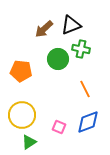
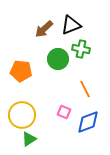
pink square: moved 5 px right, 15 px up
green triangle: moved 3 px up
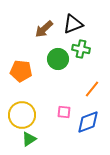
black triangle: moved 2 px right, 1 px up
orange line: moved 7 px right; rotated 66 degrees clockwise
pink square: rotated 16 degrees counterclockwise
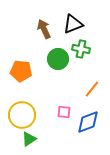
brown arrow: rotated 108 degrees clockwise
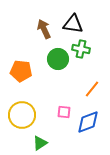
black triangle: rotated 30 degrees clockwise
green triangle: moved 11 px right, 4 px down
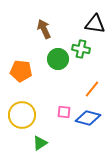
black triangle: moved 22 px right
blue diamond: moved 4 px up; rotated 35 degrees clockwise
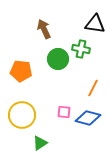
orange line: moved 1 px right, 1 px up; rotated 12 degrees counterclockwise
